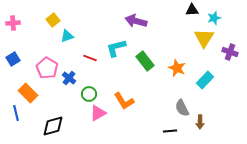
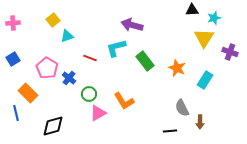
purple arrow: moved 4 px left, 4 px down
cyan rectangle: rotated 12 degrees counterclockwise
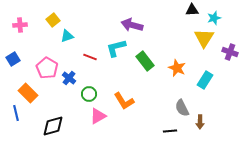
pink cross: moved 7 px right, 2 px down
red line: moved 1 px up
pink triangle: moved 3 px down
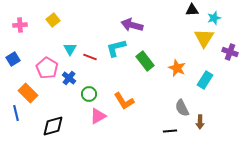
cyan triangle: moved 3 px right, 13 px down; rotated 40 degrees counterclockwise
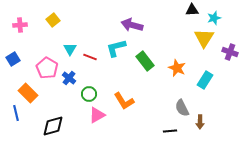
pink triangle: moved 1 px left, 1 px up
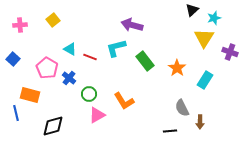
black triangle: rotated 40 degrees counterclockwise
cyan triangle: rotated 32 degrees counterclockwise
blue square: rotated 16 degrees counterclockwise
orange star: rotated 12 degrees clockwise
orange rectangle: moved 2 px right, 2 px down; rotated 30 degrees counterclockwise
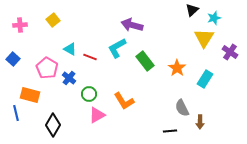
cyan L-shape: moved 1 px right; rotated 15 degrees counterclockwise
purple cross: rotated 14 degrees clockwise
cyan rectangle: moved 1 px up
black diamond: moved 1 px up; rotated 45 degrees counterclockwise
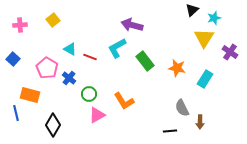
orange star: rotated 24 degrees counterclockwise
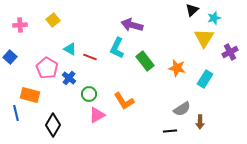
cyan L-shape: rotated 35 degrees counterclockwise
purple cross: rotated 28 degrees clockwise
blue square: moved 3 px left, 2 px up
gray semicircle: moved 1 px down; rotated 96 degrees counterclockwise
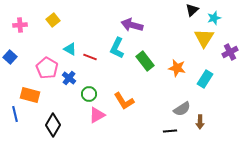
blue line: moved 1 px left, 1 px down
